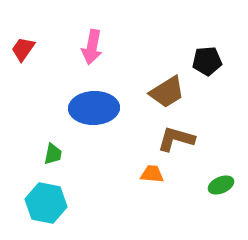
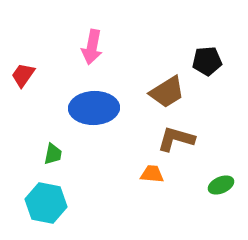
red trapezoid: moved 26 px down
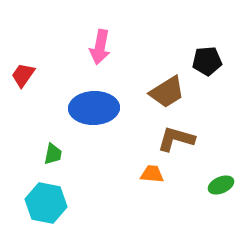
pink arrow: moved 8 px right
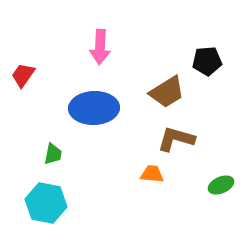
pink arrow: rotated 8 degrees counterclockwise
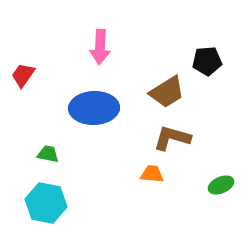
brown L-shape: moved 4 px left, 1 px up
green trapezoid: moved 5 px left; rotated 90 degrees counterclockwise
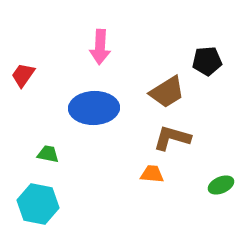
cyan hexagon: moved 8 px left, 1 px down
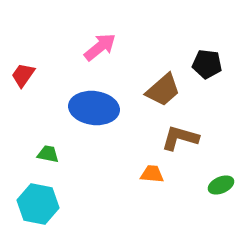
pink arrow: rotated 132 degrees counterclockwise
black pentagon: moved 3 px down; rotated 12 degrees clockwise
brown trapezoid: moved 4 px left, 2 px up; rotated 9 degrees counterclockwise
blue ellipse: rotated 9 degrees clockwise
brown L-shape: moved 8 px right
